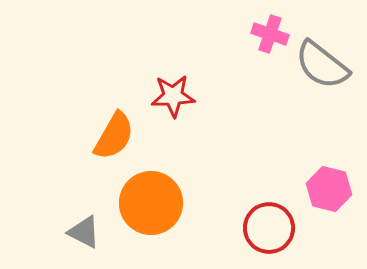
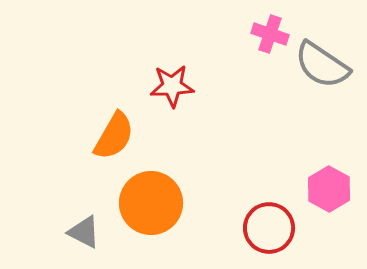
gray semicircle: rotated 4 degrees counterclockwise
red star: moved 1 px left, 10 px up
pink hexagon: rotated 15 degrees clockwise
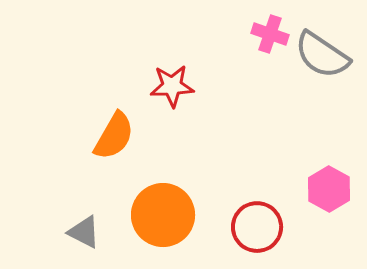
gray semicircle: moved 10 px up
orange circle: moved 12 px right, 12 px down
red circle: moved 12 px left, 1 px up
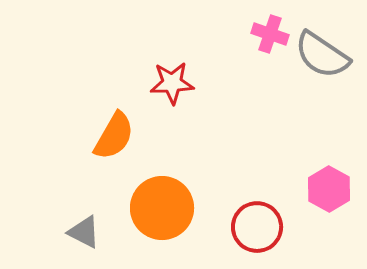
red star: moved 3 px up
orange circle: moved 1 px left, 7 px up
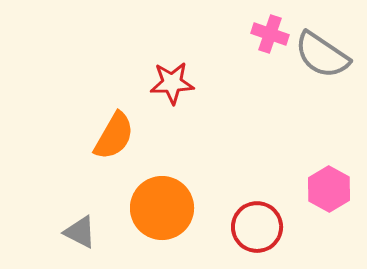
gray triangle: moved 4 px left
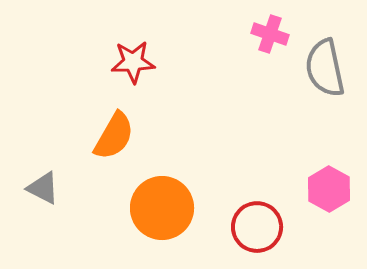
gray semicircle: moved 3 px right, 13 px down; rotated 44 degrees clockwise
red star: moved 39 px left, 21 px up
gray triangle: moved 37 px left, 44 px up
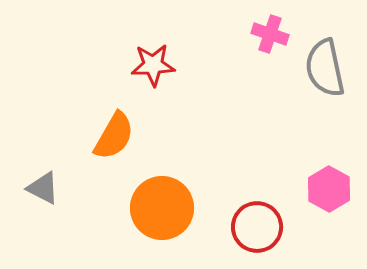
red star: moved 20 px right, 3 px down
